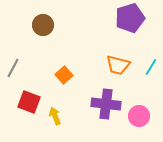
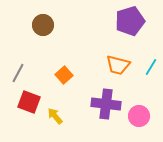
purple pentagon: moved 3 px down
gray line: moved 5 px right, 5 px down
yellow arrow: rotated 18 degrees counterclockwise
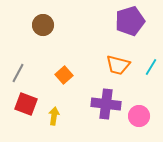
red square: moved 3 px left, 2 px down
yellow arrow: moved 1 px left; rotated 48 degrees clockwise
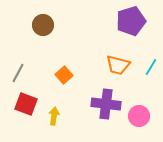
purple pentagon: moved 1 px right
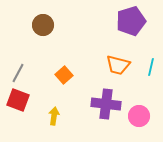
cyan line: rotated 18 degrees counterclockwise
red square: moved 8 px left, 4 px up
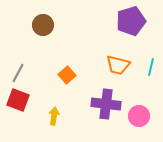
orange square: moved 3 px right
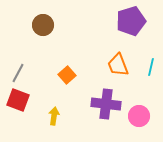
orange trapezoid: rotated 55 degrees clockwise
